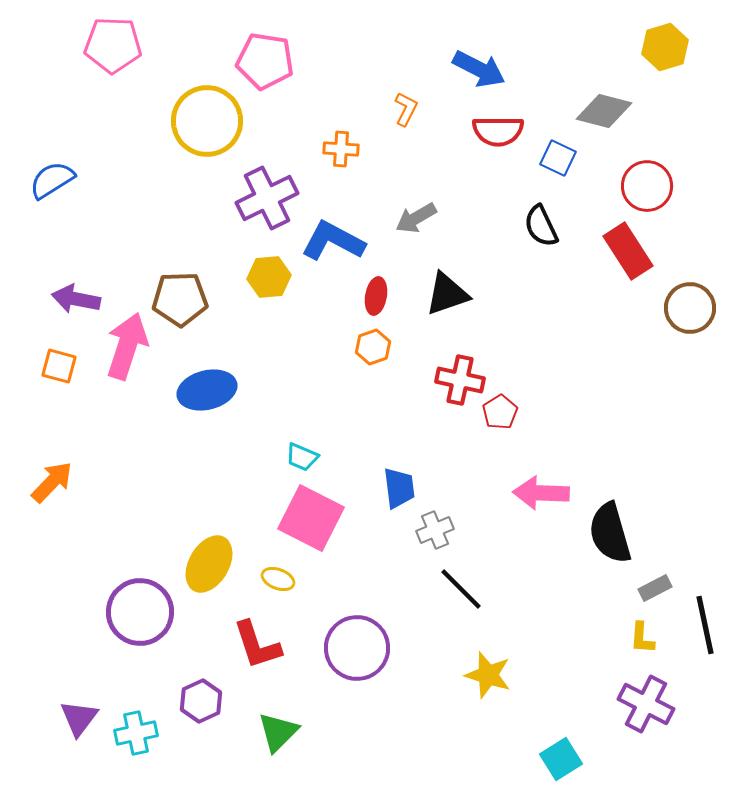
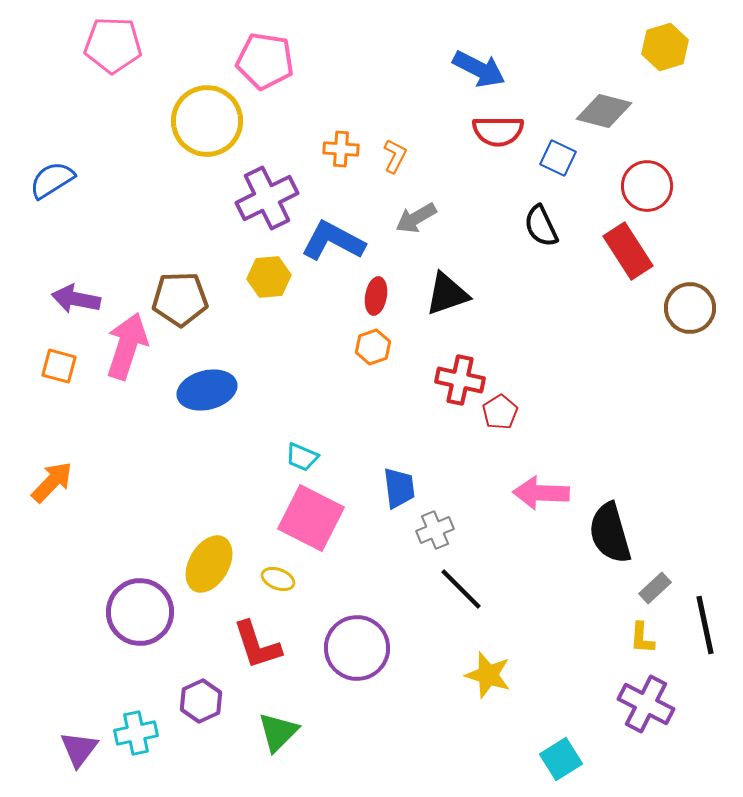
orange L-shape at (406, 109): moved 11 px left, 47 px down
gray rectangle at (655, 588): rotated 16 degrees counterclockwise
purple triangle at (79, 718): moved 31 px down
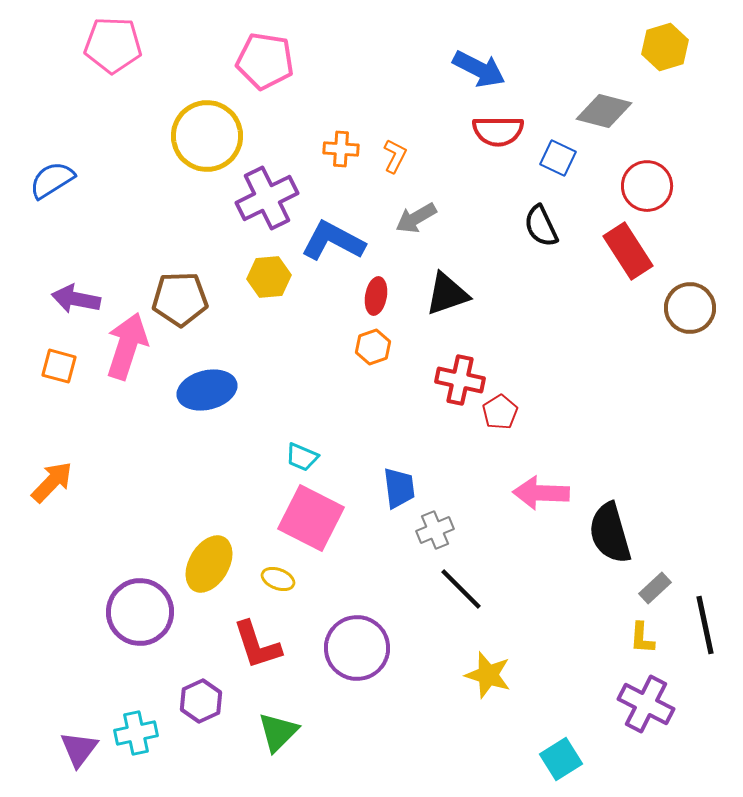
yellow circle at (207, 121): moved 15 px down
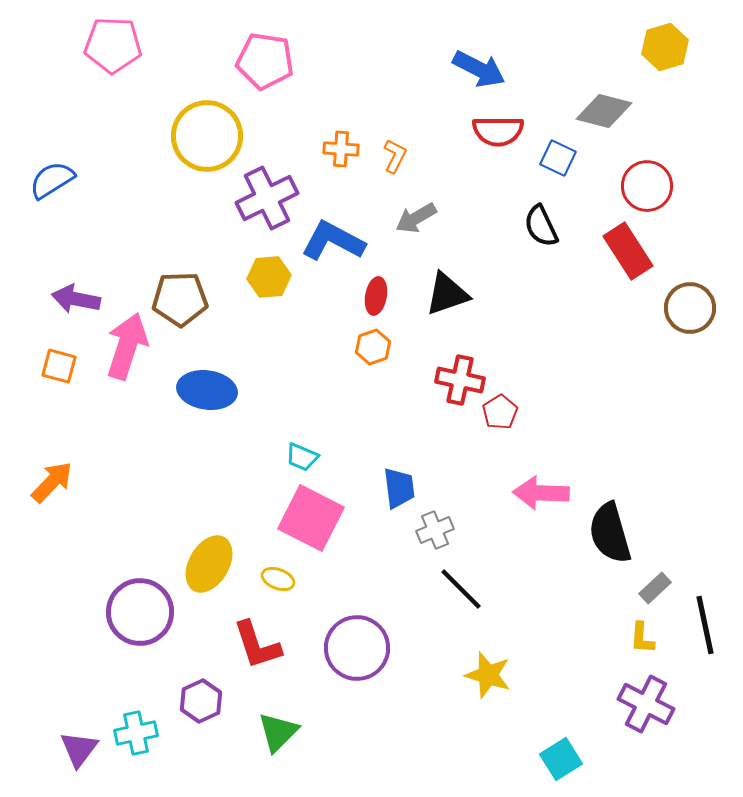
blue ellipse at (207, 390): rotated 22 degrees clockwise
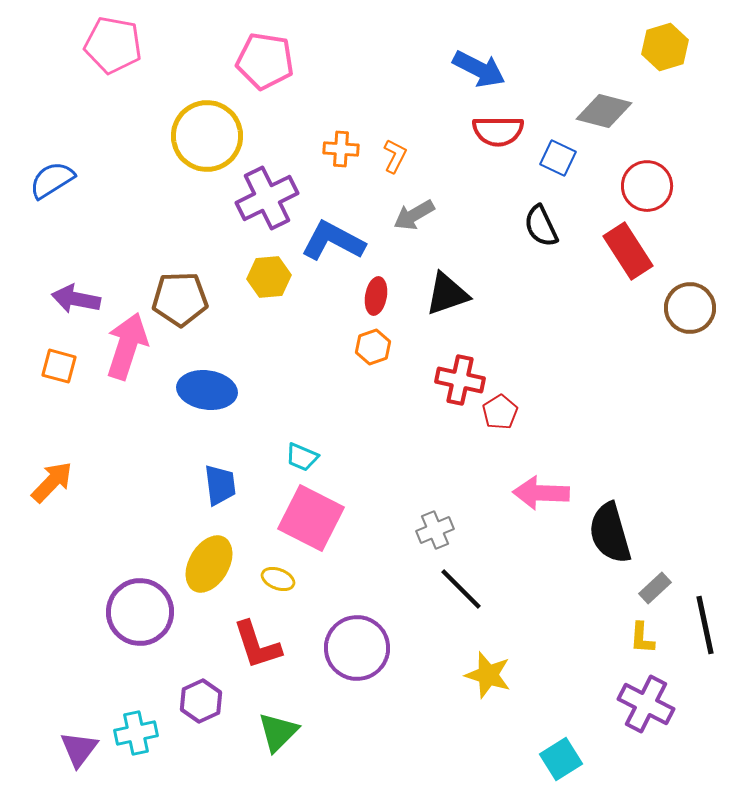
pink pentagon at (113, 45): rotated 8 degrees clockwise
gray arrow at (416, 218): moved 2 px left, 3 px up
blue trapezoid at (399, 488): moved 179 px left, 3 px up
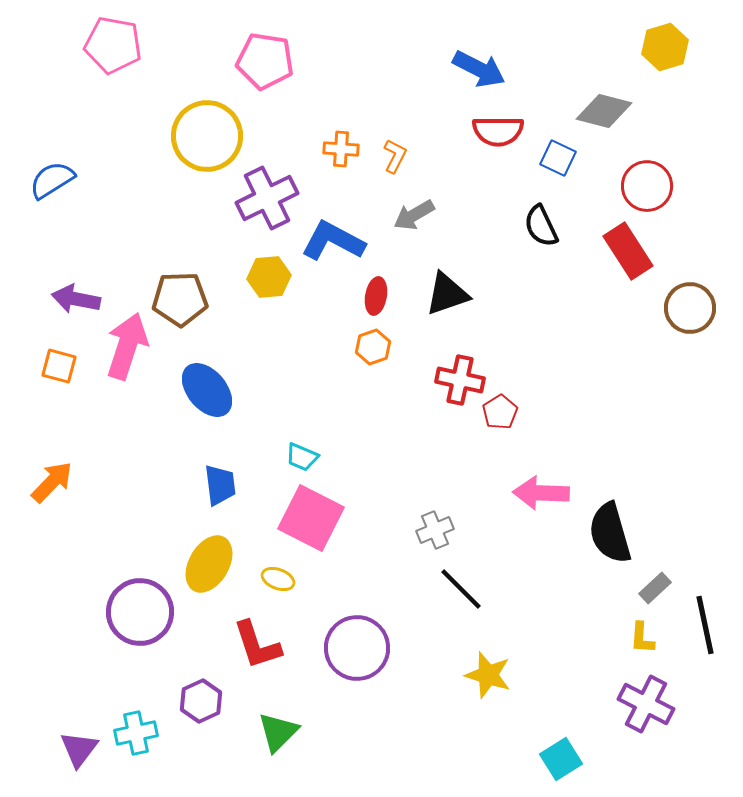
blue ellipse at (207, 390): rotated 42 degrees clockwise
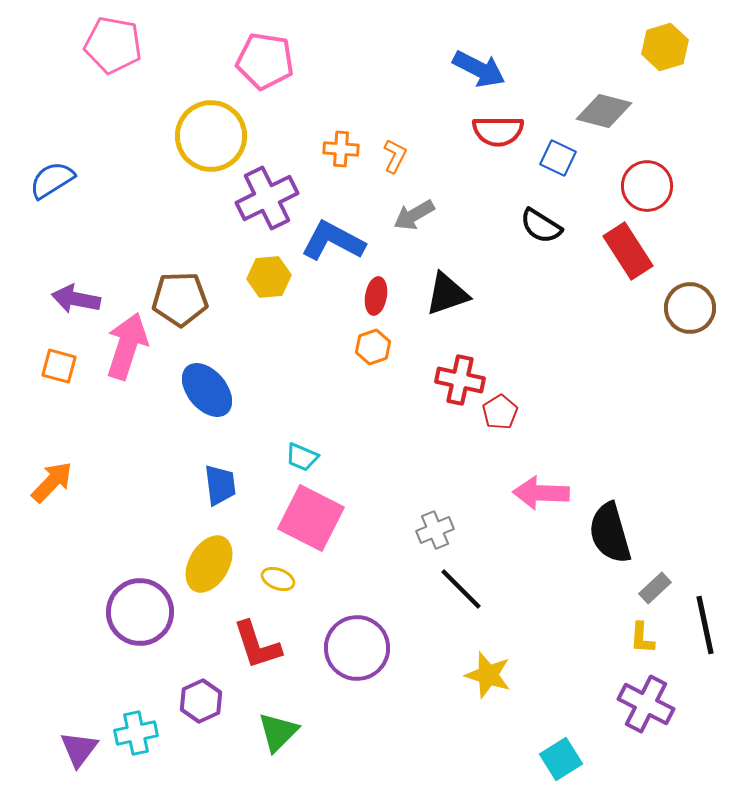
yellow circle at (207, 136): moved 4 px right
black semicircle at (541, 226): rotated 33 degrees counterclockwise
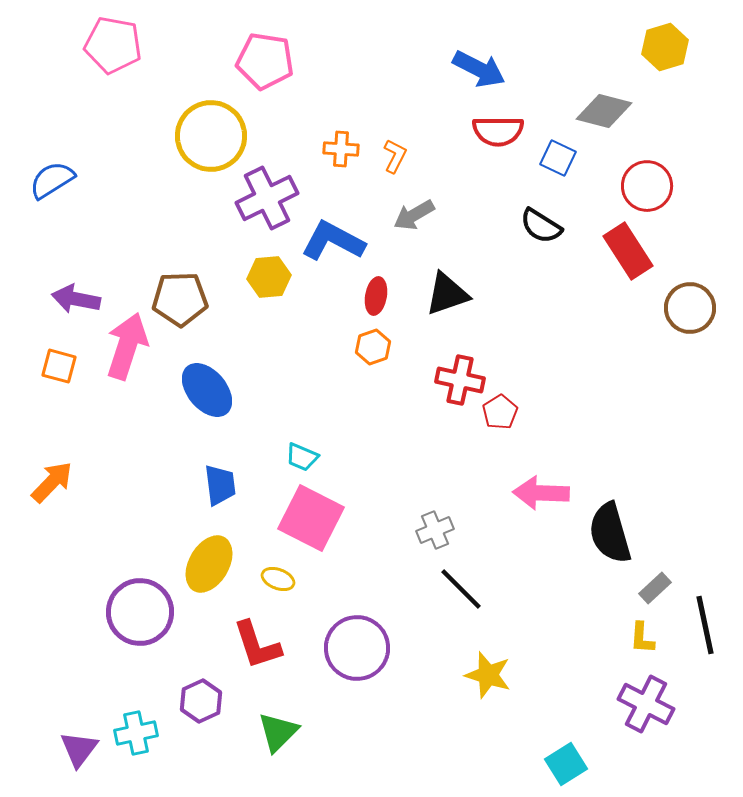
cyan square at (561, 759): moved 5 px right, 5 px down
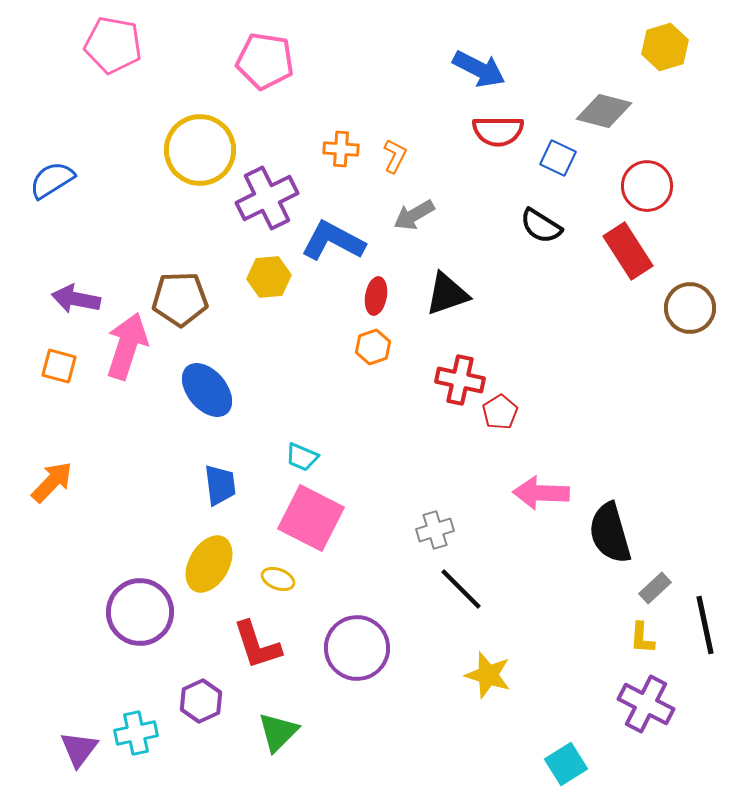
yellow circle at (211, 136): moved 11 px left, 14 px down
gray cross at (435, 530): rotated 6 degrees clockwise
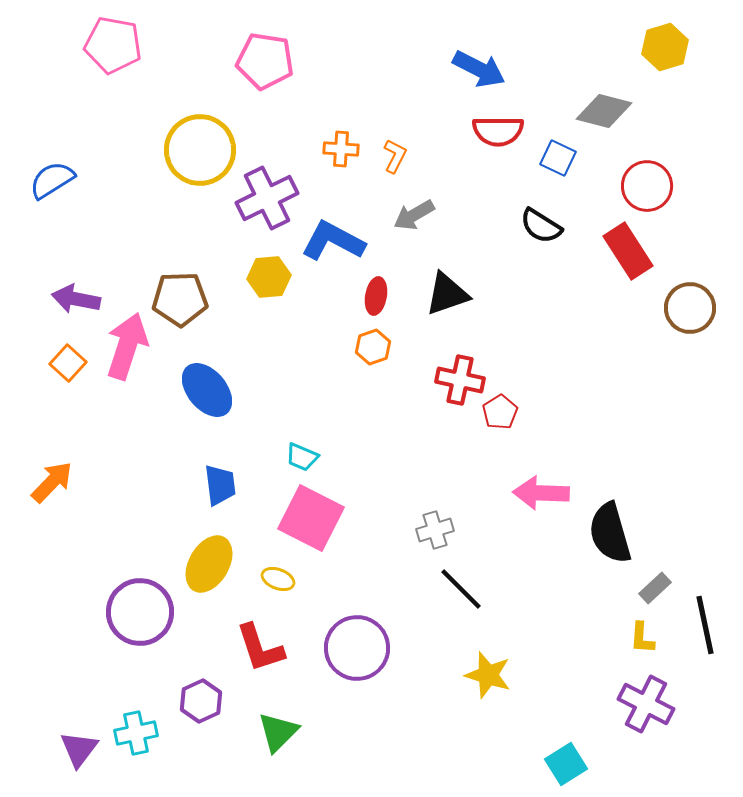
orange square at (59, 366): moved 9 px right, 3 px up; rotated 27 degrees clockwise
red L-shape at (257, 645): moved 3 px right, 3 px down
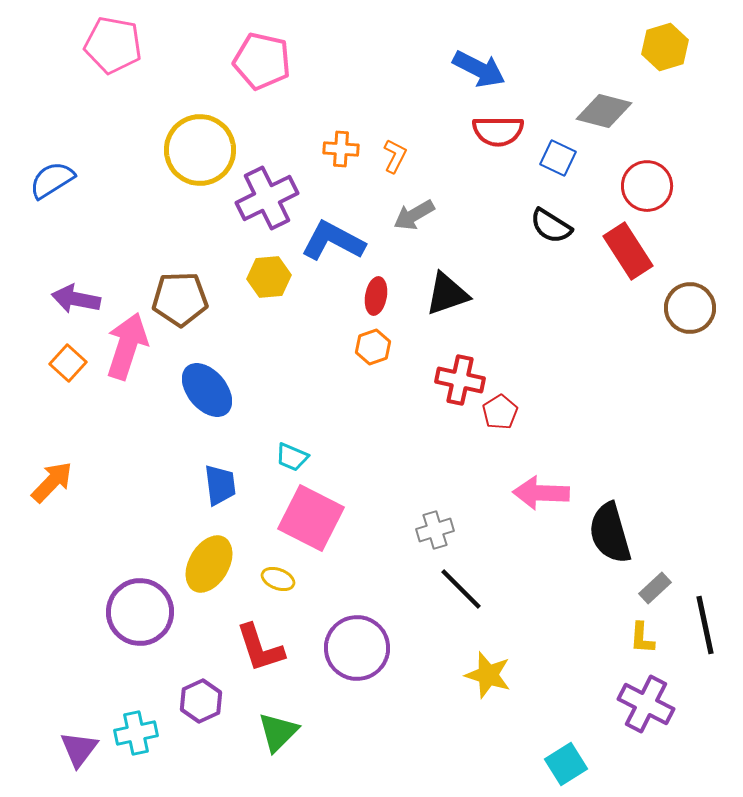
pink pentagon at (265, 61): moved 3 px left; rotated 4 degrees clockwise
black semicircle at (541, 226): moved 10 px right
cyan trapezoid at (302, 457): moved 10 px left
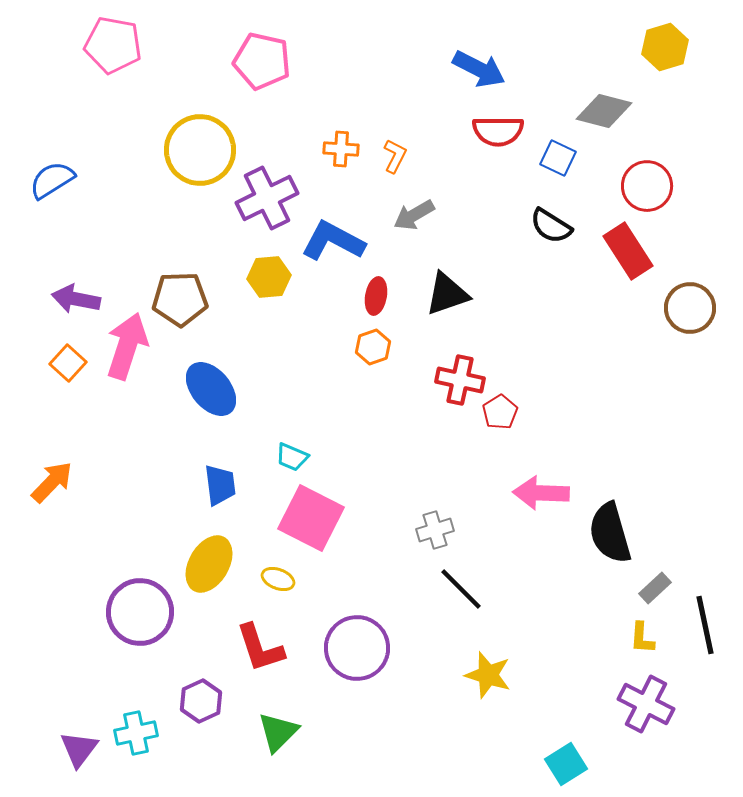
blue ellipse at (207, 390): moved 4 px right, 1 px up
